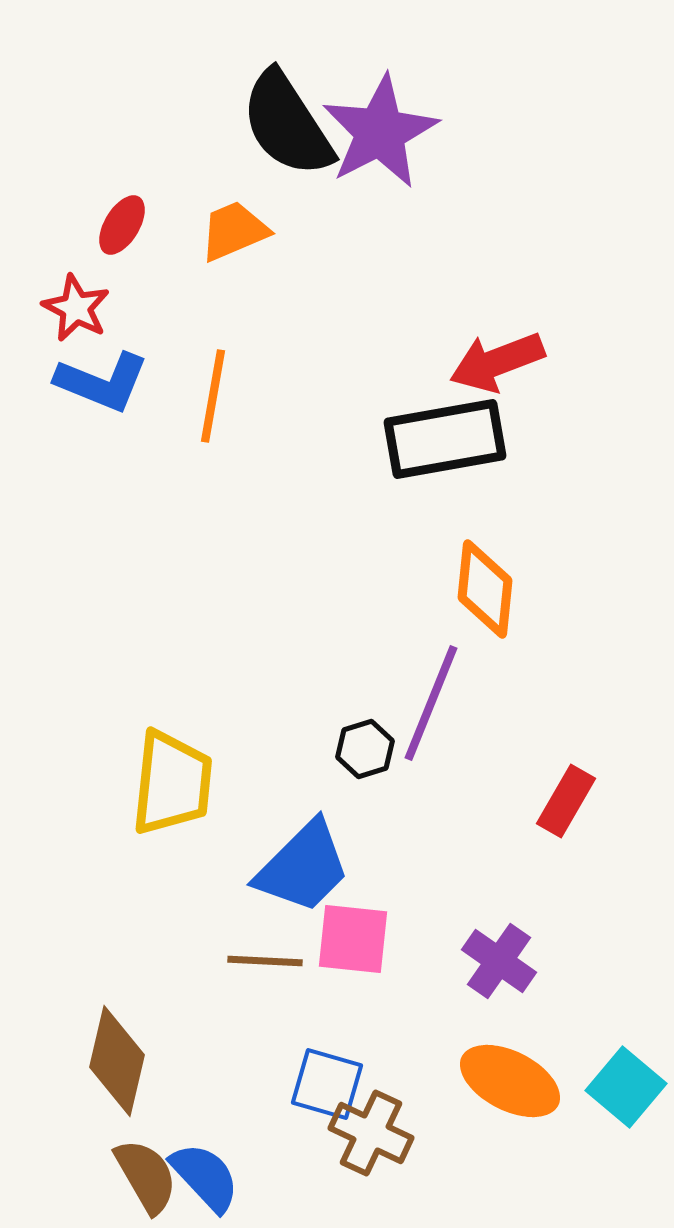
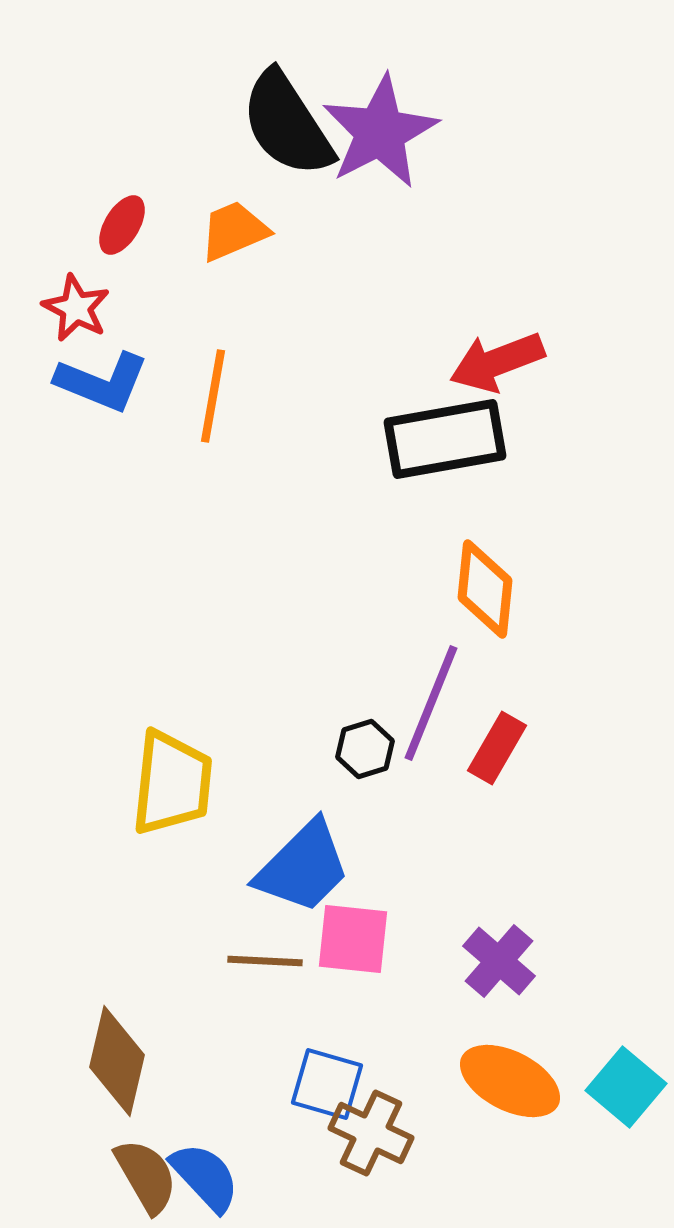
red rectangle: moved 69 px left, 53 px up
purple cross: rotated 6 degrees clockwise
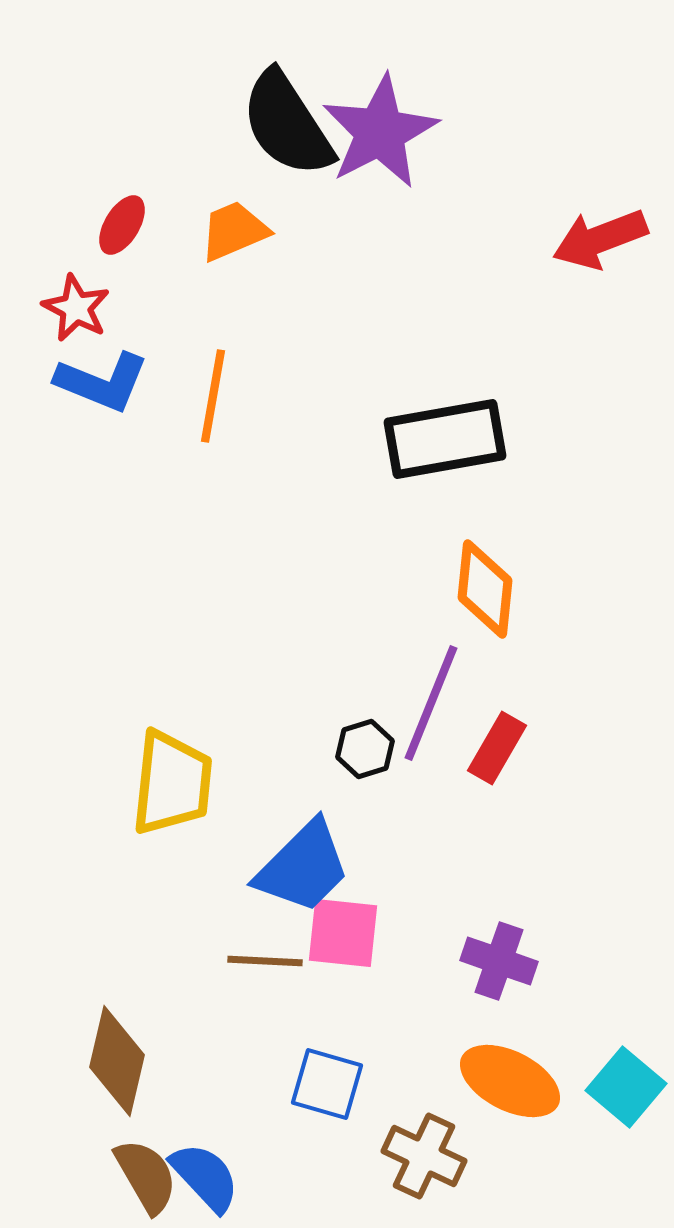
red arrow: moved 103 px right, 123 px up
pink square: moved 10 px left, 6 px up
purple cross: rotated 22 degrees counterclockwise
brown cross: moved 53 px right, 23 px down
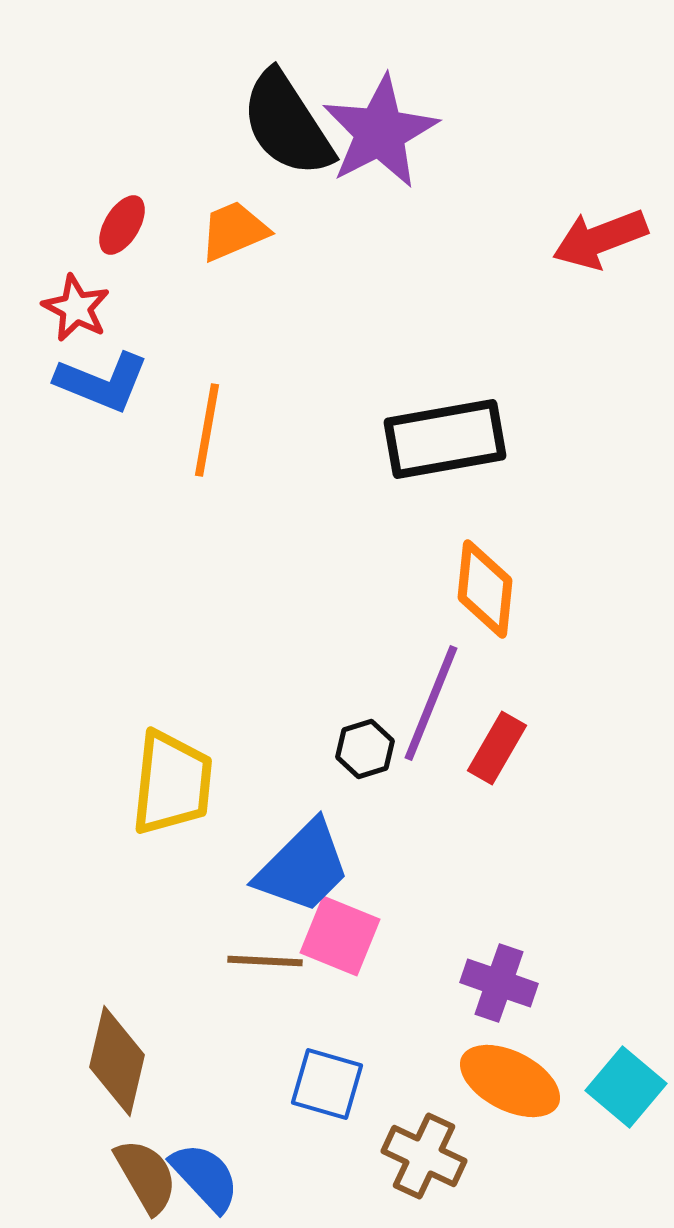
orange line: moved 6 px left, 34 px down
pink square: moved 3 px left, 3 px down; rotated 16 degrees clockwise
purple cross: moved 22 px down
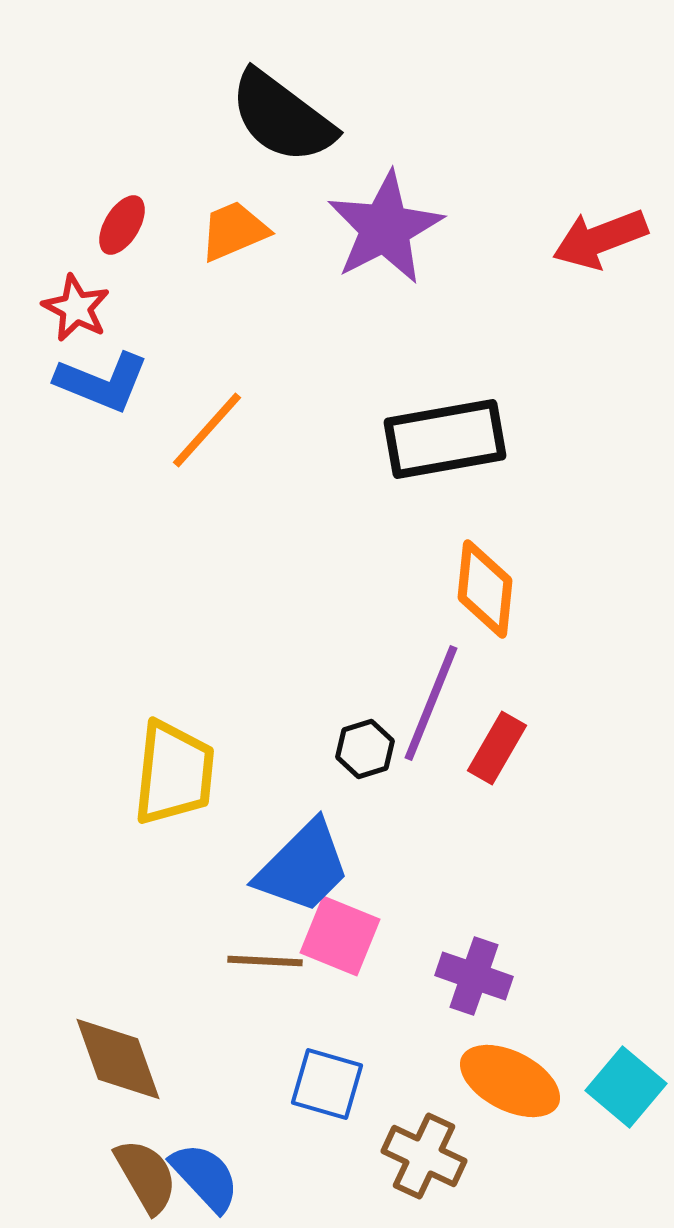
black semicircle: moved 5 px left, 7 px up; rotated 20 degrees counterclockwise
purple star: moved 5 px right, 96 px down
orange line: rotated 32 degrees clockwise
yellow trapezoid: moved 2 px right, 10 px up
purple cross: moved 25 px left, 7 px up
brown diamond: moved 1 px right, 2 px up; rotated 33 degrees counterclockwise
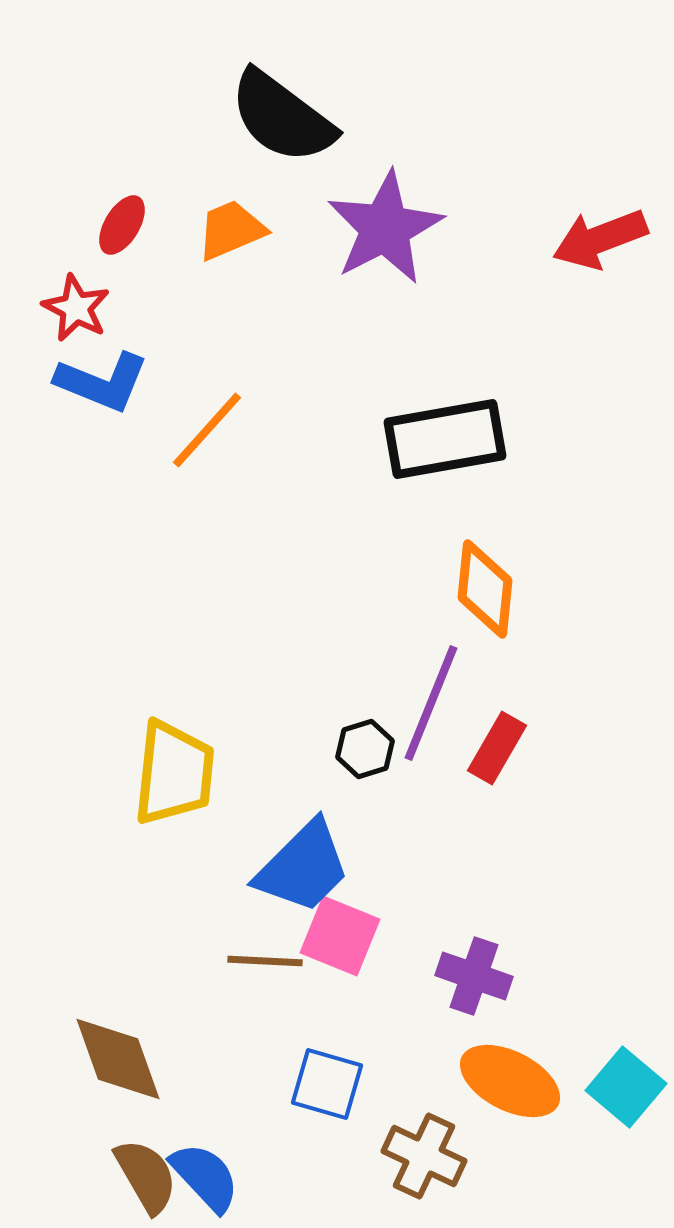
orange trapezoid: moved 3 px left, 1 px up
